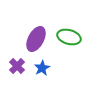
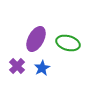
green ellipse: moved 1 px left, 6 px down
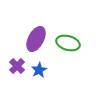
blue star: moved 3 px left, 2 px down
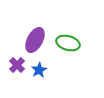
purple ellipse: moved 1 px left, 1 px down
purple cross: moved 1 px up
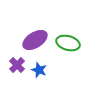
purple ellipse: rotated 30 degrees clockwise
blue star: rotated 21 degrees counterclockwise
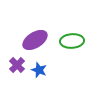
green ellipse: moved 4 px right, 2 px up; rotated 20 degrees counterclockwise
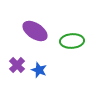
purple ellipse: moved 9 px up; rotated 65 degrees clockwise
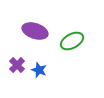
purple ellipse: rotated 15 degrees counterclockwise
green ellipse: rotated 25 degrees counterclockwise
